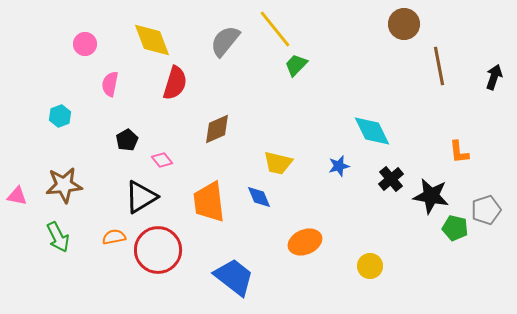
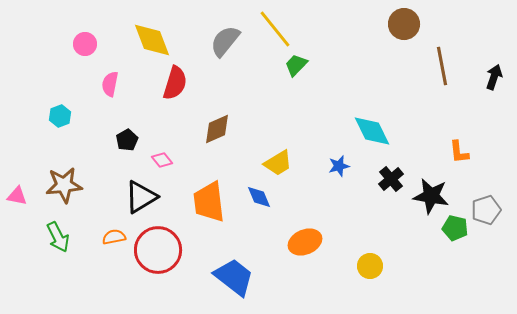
brown line: moved 3 px right
yellow trapezoid: rotated 44 degrees counterclockwise
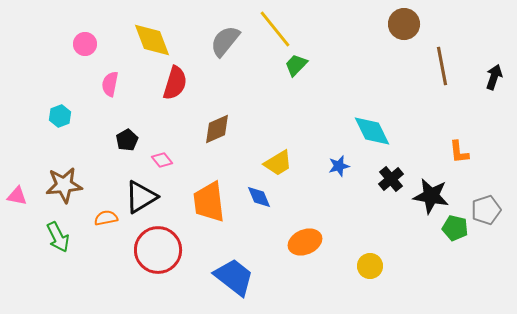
orange semicircle: moved 8 px left, 19 px up
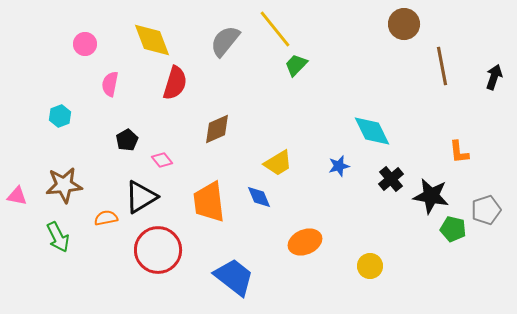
green pentagon: moved 2 px left, 1 px down
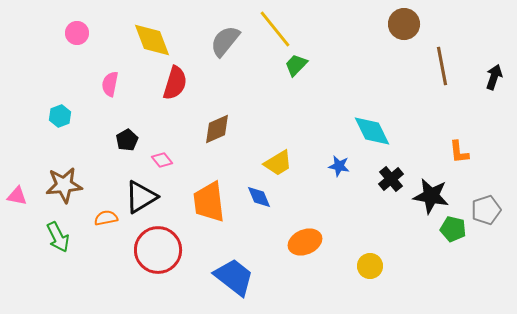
pink circle: moved 8 px left, 11 px up
blue star: rotated 25 degrees clockwise
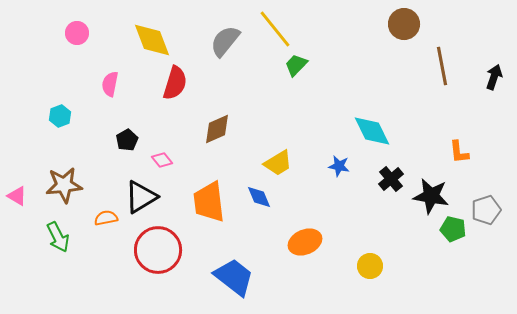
pink triangle: rotated 20 degrees clockwise
